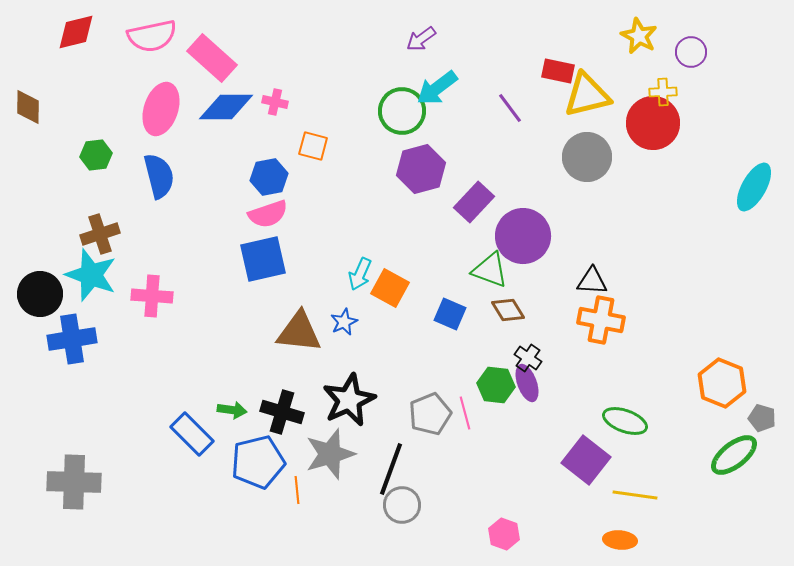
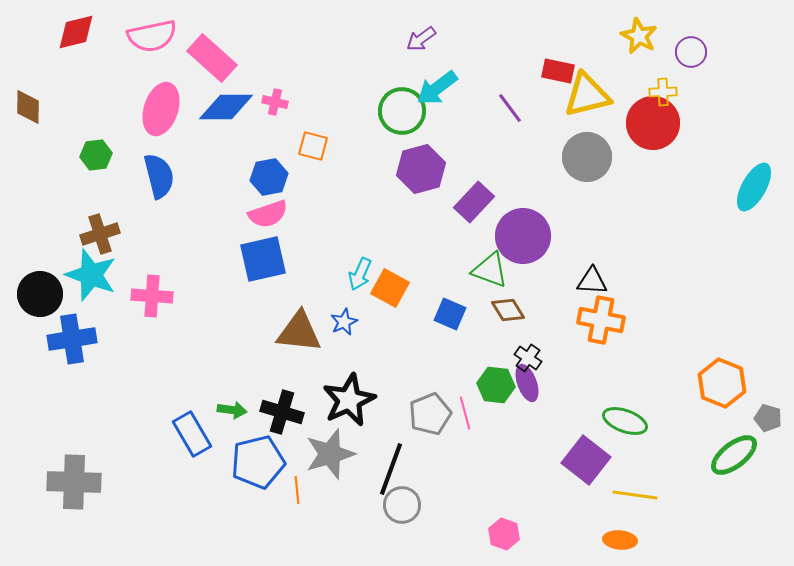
gray pentagon at (762, 418): moved 6 px right
blue rectangle at (192, 434): rotated 15 degrees clockwise
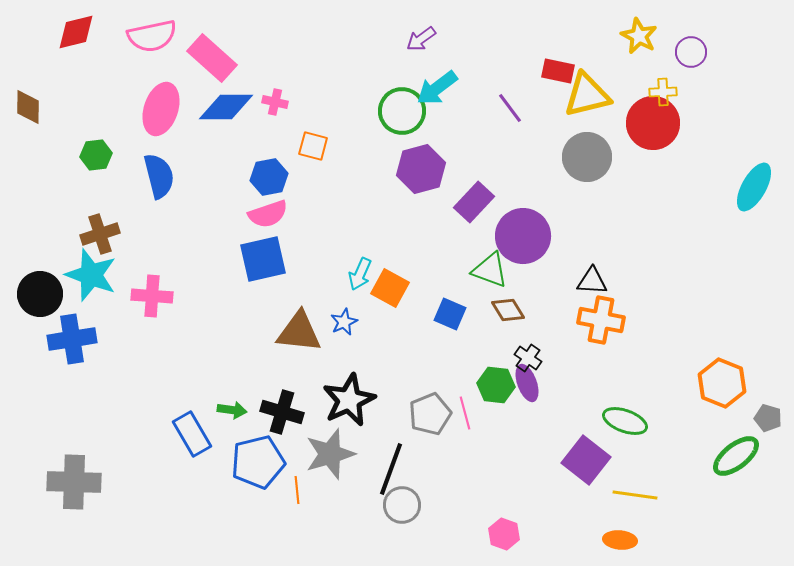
green ellipse at (734, 455): moved 2 px right, 1 px down
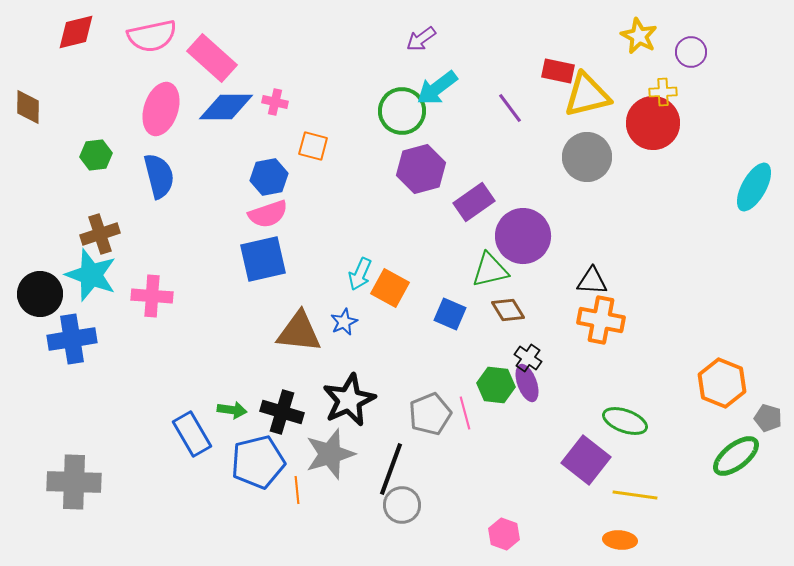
purple rectangle at (474, 202): rotated 12 degrees clockwise
green triangle at (490, 270): rotated 33 degrees counterclockwise
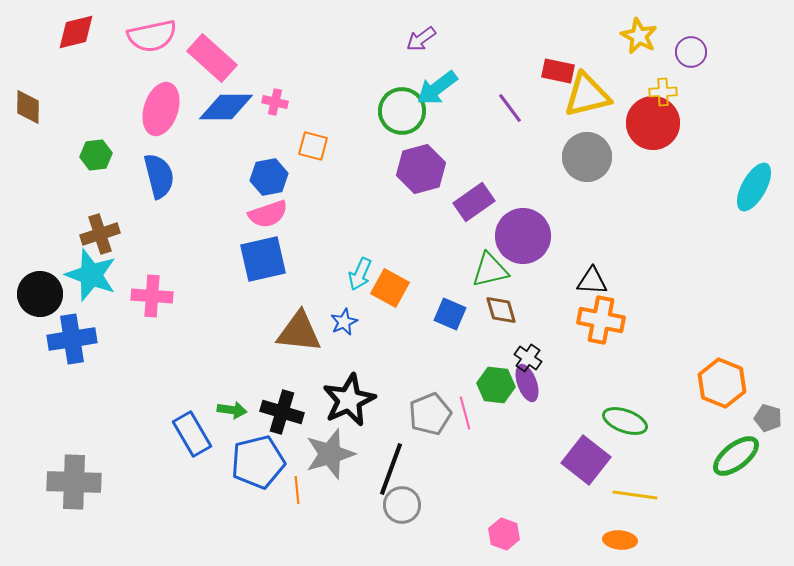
brown diamond at (508, 310): moved 7 px left; rotated 16 degrees clockwise
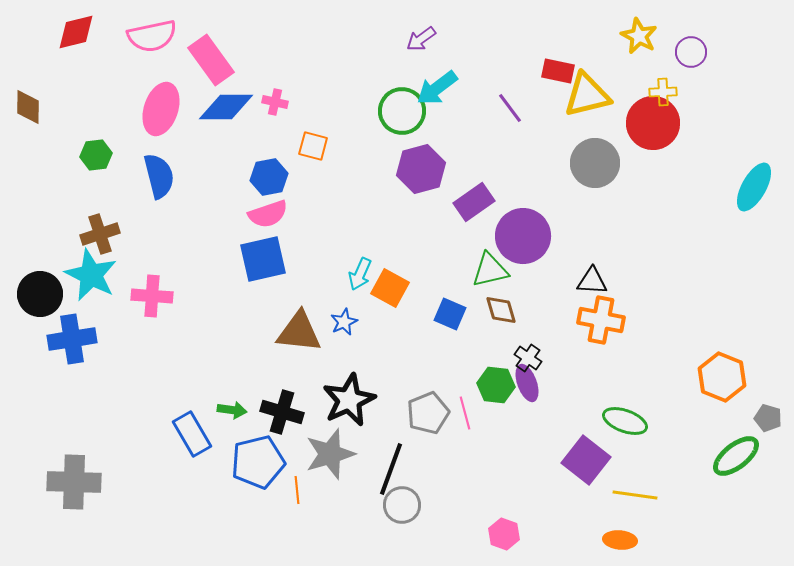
pink rectangle at (212, 58): moved 1 px left, 2 px down; rotated 12 degrees clockwise
gray circle at (587, 157): moved 8 px right, 6 px down
cyan star at (91, 275): rotated 6 degrees clockwise
orange hexagon at (722, 383): moved 6 px up
gray pentagon at (430, 414): moved 2 px left, 1 px up
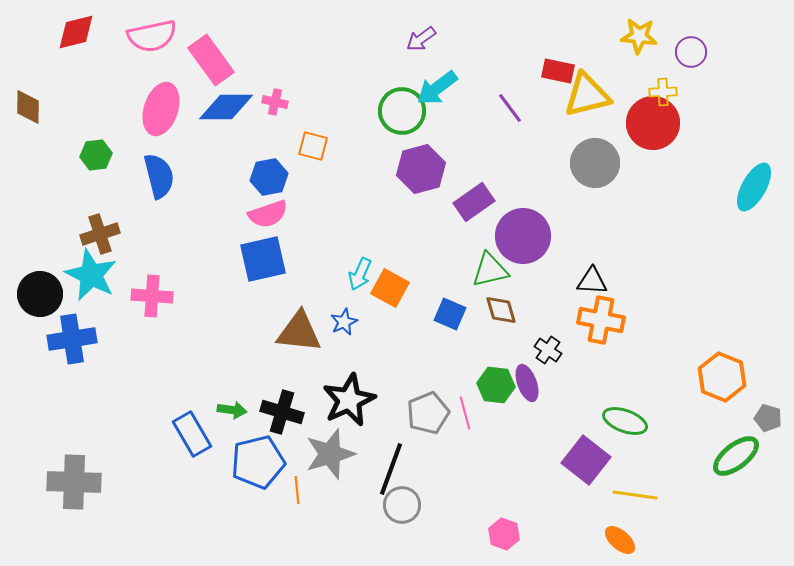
yellow star at (639, 36): rotated 21 degrees counterclockwise
black cross at (528, 358): moved 20 px right, 8 px up
orange ellipse at (620, 540): rotated 36 degrees clockwise
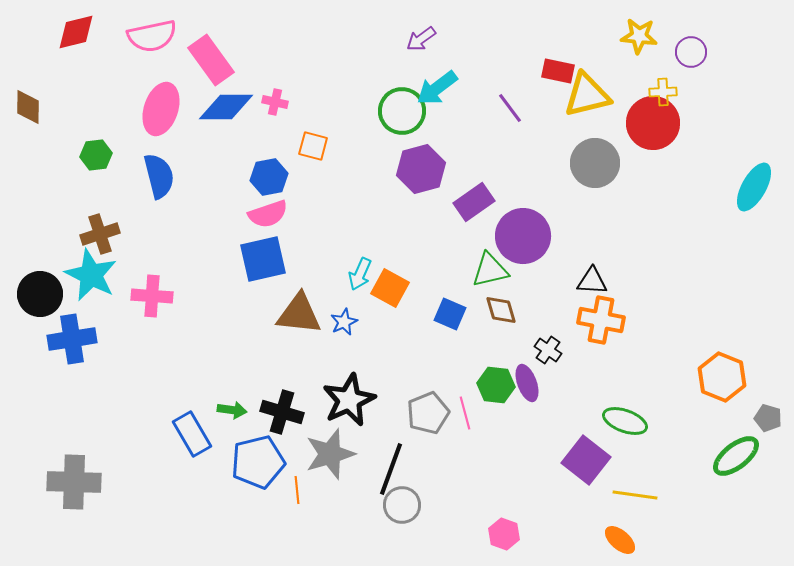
brown triangle at (299, 332): moved 18 px up
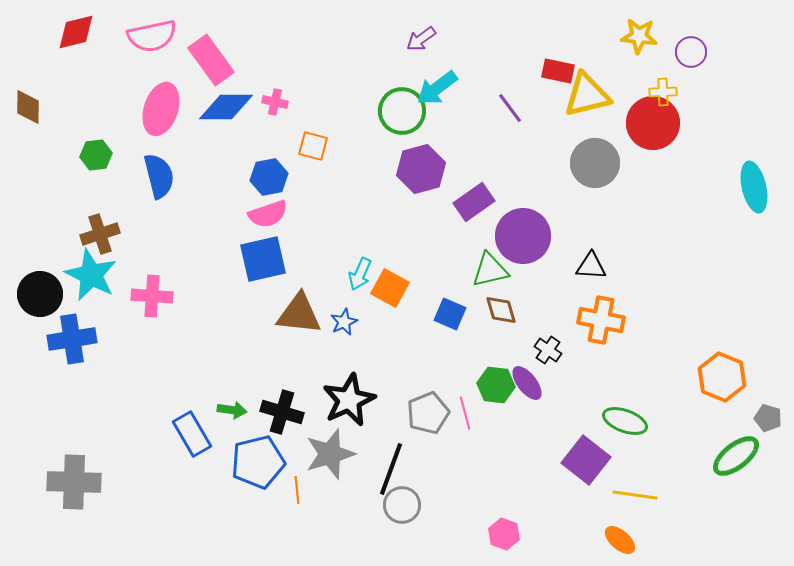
cyan ellipse at (754, 187): rotated 42 degrees counterclockwise
black triangle at (592, 281): moved 1 px left, 15 px up
purple ellipse at (527, 383): rotated 18 degrees counterclockwise
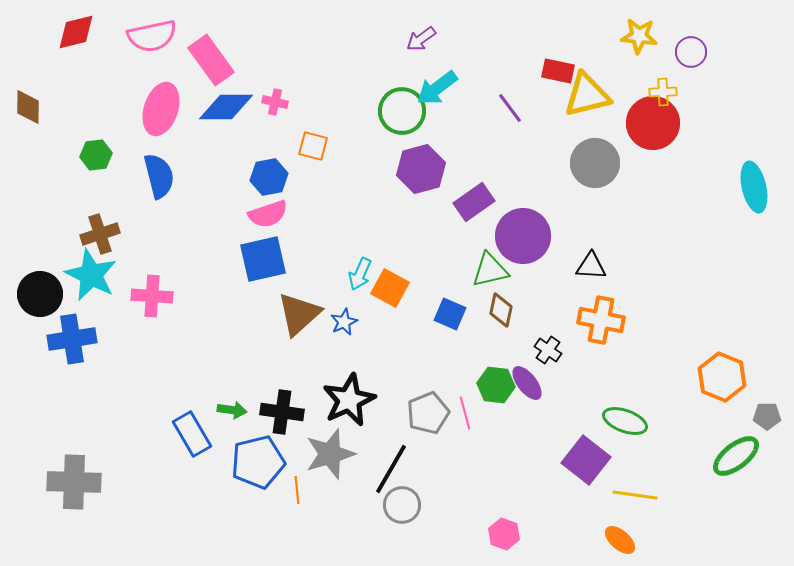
brown diamond at (501, 310): rotated 28 degrees clockwise
brown triangle at (299, 314): rotated 48 degrees counterclockwise
black cross at (282, 412): rotated 9 degrees counterclockwise
gray pentagon at (768, 418): moved 1 px left, 2 px up; rotated 16 degrees counterclockwise
black line at (391, 469): rotated 10 degrees clockwise
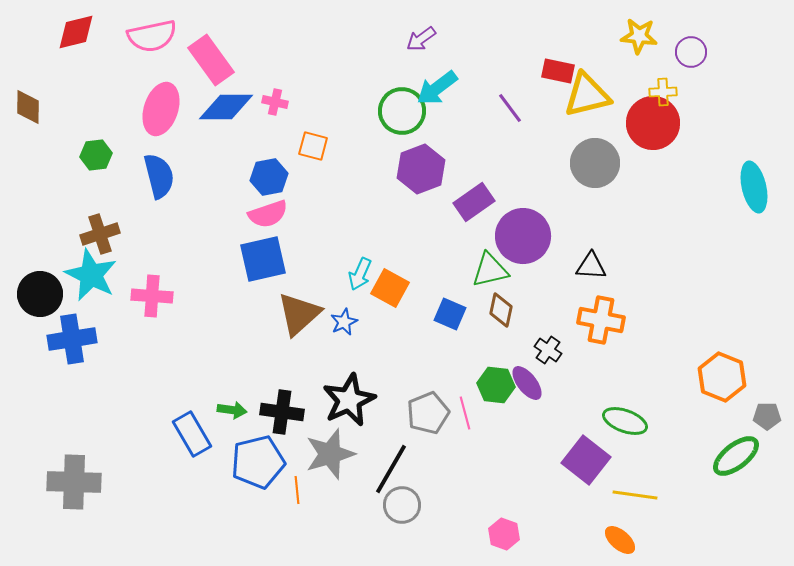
purple hexagon at (421, 169): rotated 6 degrees counterclockwise
